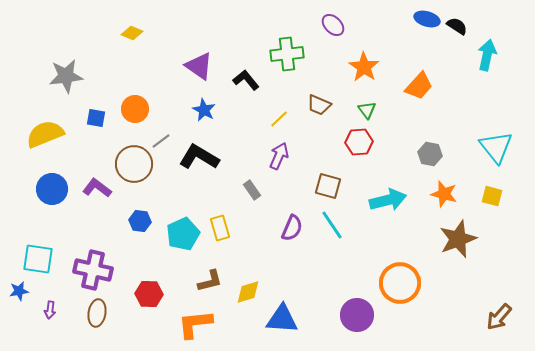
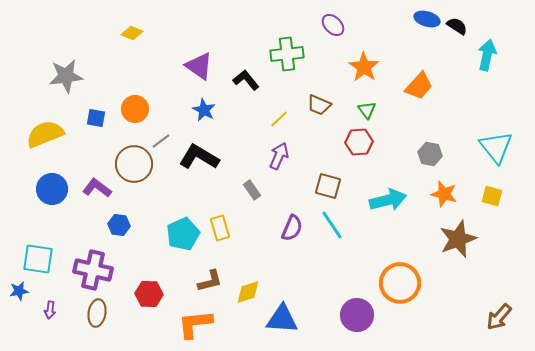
blue hexagon at (140, 221): moved 21 px left, 4 px down
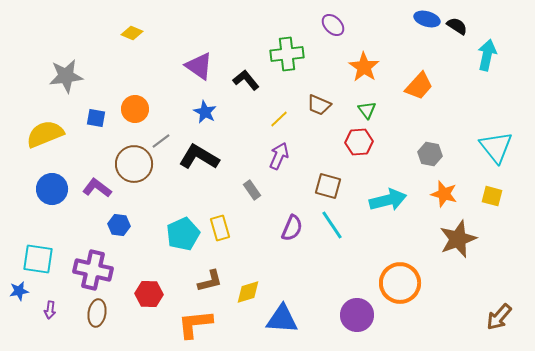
blue star at (204, 110): moved 1 px right, 2 px down
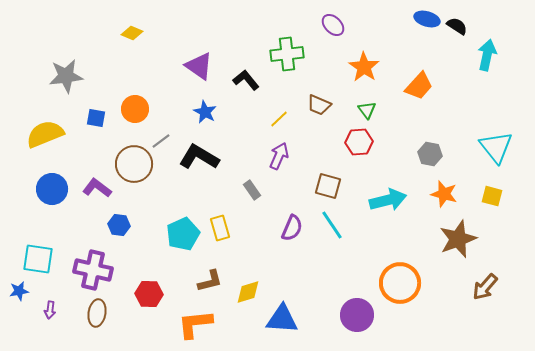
brown arrow at (499, 317): moved 14 px left, 30 px up
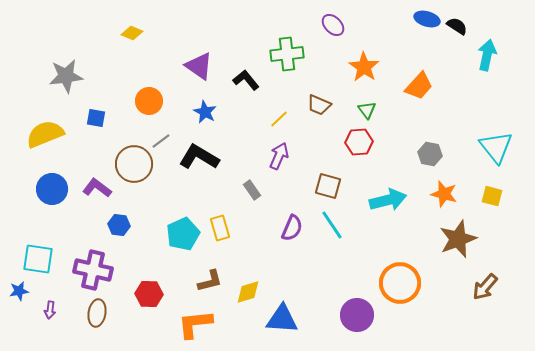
orange circle at (135, 109): moved 14 px right, 8 px up
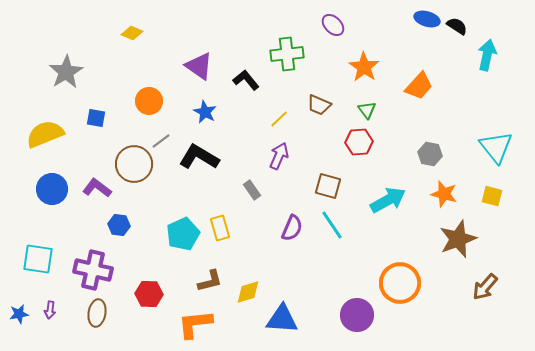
gray star at (66, 76): moved 4 px up; rotated 24 degrees counterclockwise
cyan arrow at (388, 200): rotated 15 degrees counterclockwise
blue star at (19, 291): moved 23 px down
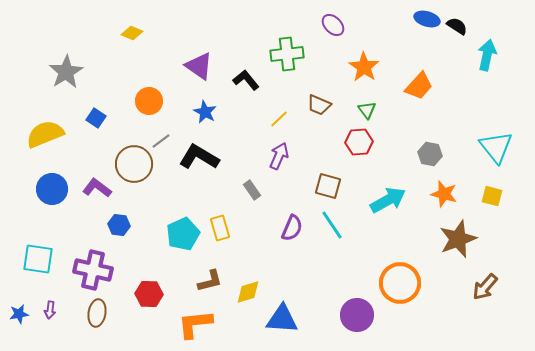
blue square at (96, 118): rotated 24 degrees clockwise
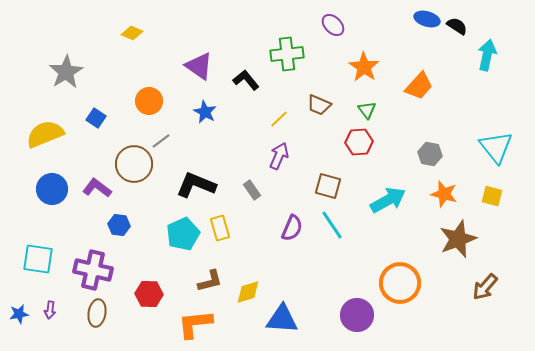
black L-shape at (199, 157): moved 3 px left, 28 px down; rotated 9 degrees counterclockwise
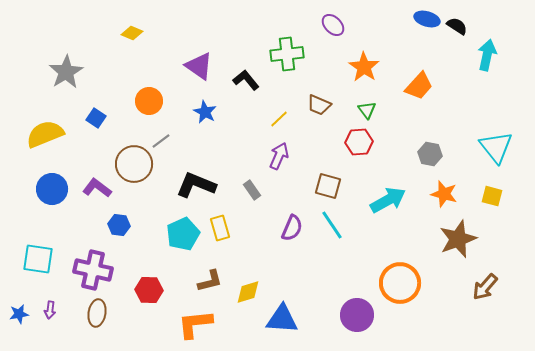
red hexagon at (149, 294): moved 4 px up
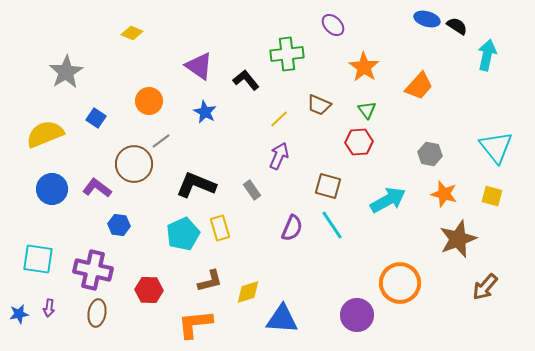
purple arrow at (50, 310): moved 1 px left, 2 px up
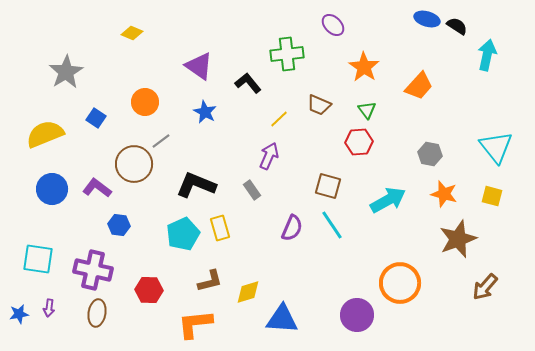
black L-shape at (246, 80): moved 2 px right, 3 px down
orange circle at (149, 101): moved 4 px left, 1 px down
purple arrow at (279, 156): moved 10 px left
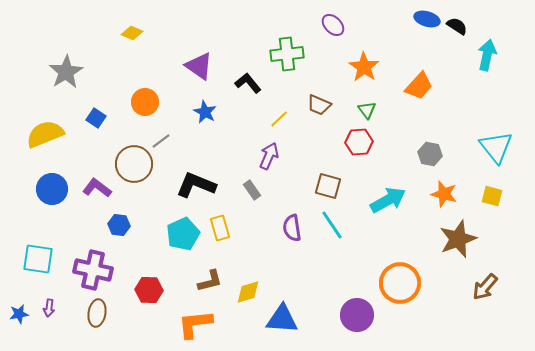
purple semicircle at (292, 228): rotated 148 degrees clockwise
